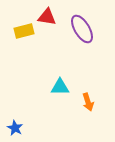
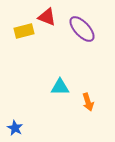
red triangle: rotated 12 degrees clockwise
purple ellipse: rotated 12 degrees counterclockwise
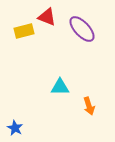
orange arrow: moved 1 px right, 4 px down
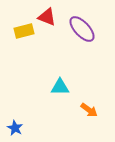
orange arrow: moved 4 px down; rotated 36 degrees counterclockwise
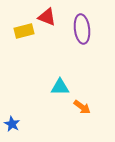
purple ellipse: rotated 36 degrees clockwise
orange arrow: moved 7 px left, 3 px up
blue star: moved 3 px left, 4 px up
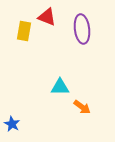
yellow rectangle: rotated 66 degrees counterclockwise
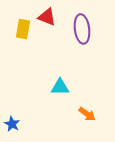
yellow rectangle: moved 1 px left, 2 px up
orange arrow: moved 5 px right, 7 px down
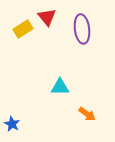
red triangle: rotated 30 degrees clockwise
yellow rectangle: rotated 48 degrees clockwise
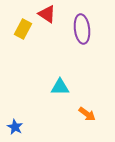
red triangle: moved 3 px up; rotated 18 degrees counterclockwise
yellow rectangle: rotated 30 degrees counterclockwise
blue star: moved 3 px right, 3 px down
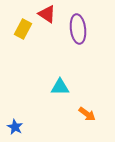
purple ellipse: moved 4 px left
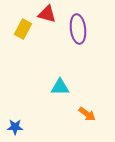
red triangle: rotated 18 degrees counterclockwise
blue star: rotated 28 degrees counterclockwise
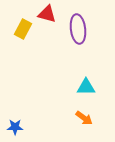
cyan triangle: moved 26 px right
orange arrow: moved 3 px left, 4 px down
